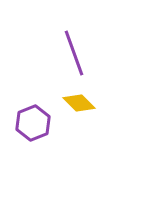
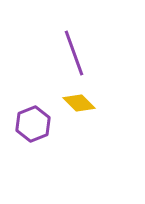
purple hexagon: moved 1 px down
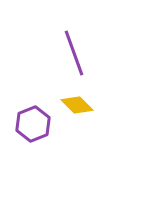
yellow diamond: moved 2 px left, 2 px down
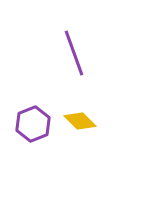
yellow diamond: moved 3 px right, 16 px down
